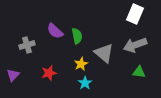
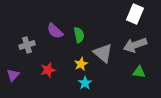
green semicircle: moved 2 px right, 1 px up
gray triangle: moved 1 px left
red star: moved 1 px left, 3 px up
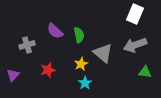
green triangle: moved 6 px right
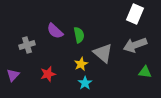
red star: moved 4 px down
